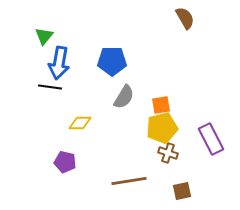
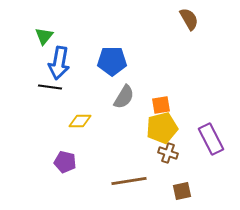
brown semicircle: moved 4 px right, 1 px down
yellow diamond: moved 2 px up
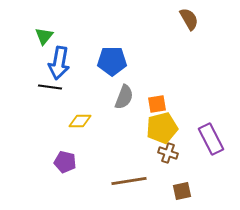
gray semicircle: rotated 10 degrees counterclockwise
orange square: moved 4 px left, 1 px up
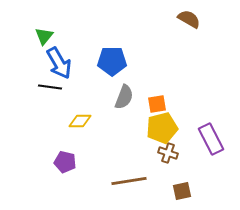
brown semicircle: rotated 30 degrees counterclockwise
blue arrow: rotated 40 degrees counterclockwise
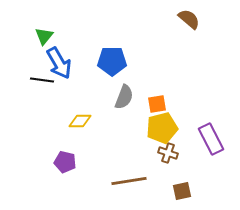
brown semicircle: rotated 10 degrees clockwise
black line: moved 8 px left, 7 px up
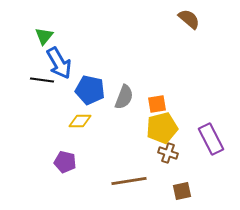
blue pentagon: moved 22 px left, 29 px down; rotated 12 degrees clockwise
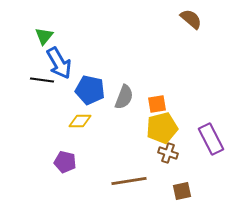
brown semicircle: moved 2 px right
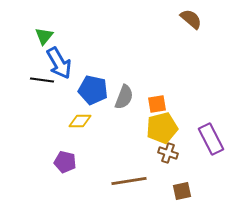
blue pentagon: moved 3 px right
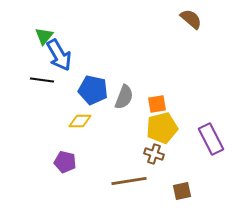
blue arrow: moved 8 px up
brown cross: moved 14 px left, 1 px down
